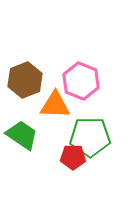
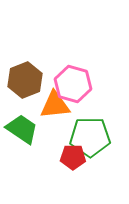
pink hexagon: moved 8 px left, 3 px down; rotated 6 degrees counterclockwise
orange triangle: rotated 8 degrees counterclockwise
green trapezoid: moved 6 px up
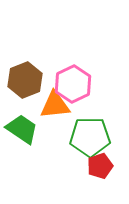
pink hexagon: rotated 18 degrees clockwise
red pentagon: moved 27 px right, 9 px down; rotated 20 degrees counterclockwise
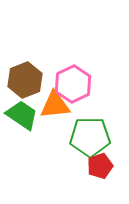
green trapezoid: moved 14 px up
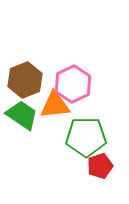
green pentagon: moved 4 px left
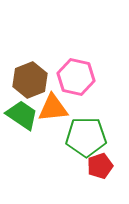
brown hexagon: moved 5 px right
pink hexagon: moved 3 px right, 7 px up; rotated 21 degrees counterclockwise
orange triangle: moved 2 px left, 3 px down
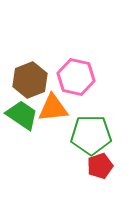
green pentagon: moved 5 px right, 2 px up
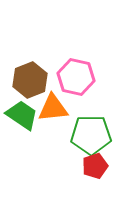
red pentagon: moved 5 px left
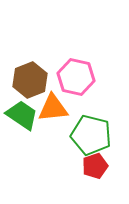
green pentagon: rotated 15 degrees clockwise
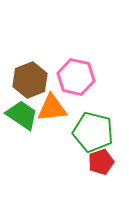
orange triangle: moved 1 px left
green pentagon: moved 2 px right, 3 px up
red pentagon: moved 6 px right, 4 px up
